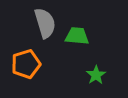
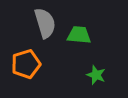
green trapezoid: moved 2 px right, 1 px up
green star: rotated 18 degrees counterclockwise
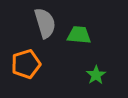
green star: rotated 18 degrees clockwise
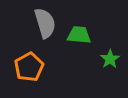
orange pentagon: moved 3 px right, 3 px down; rotated 12 degrees counterclockwise
green star: moved 14 px right, 16 px up
